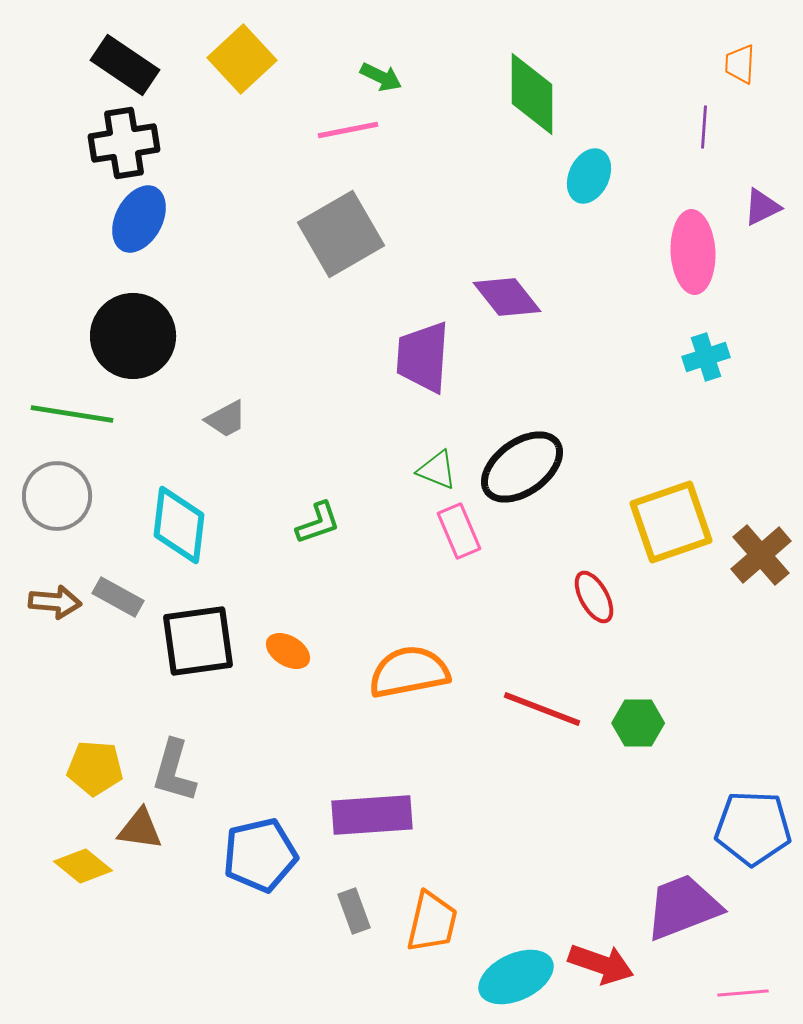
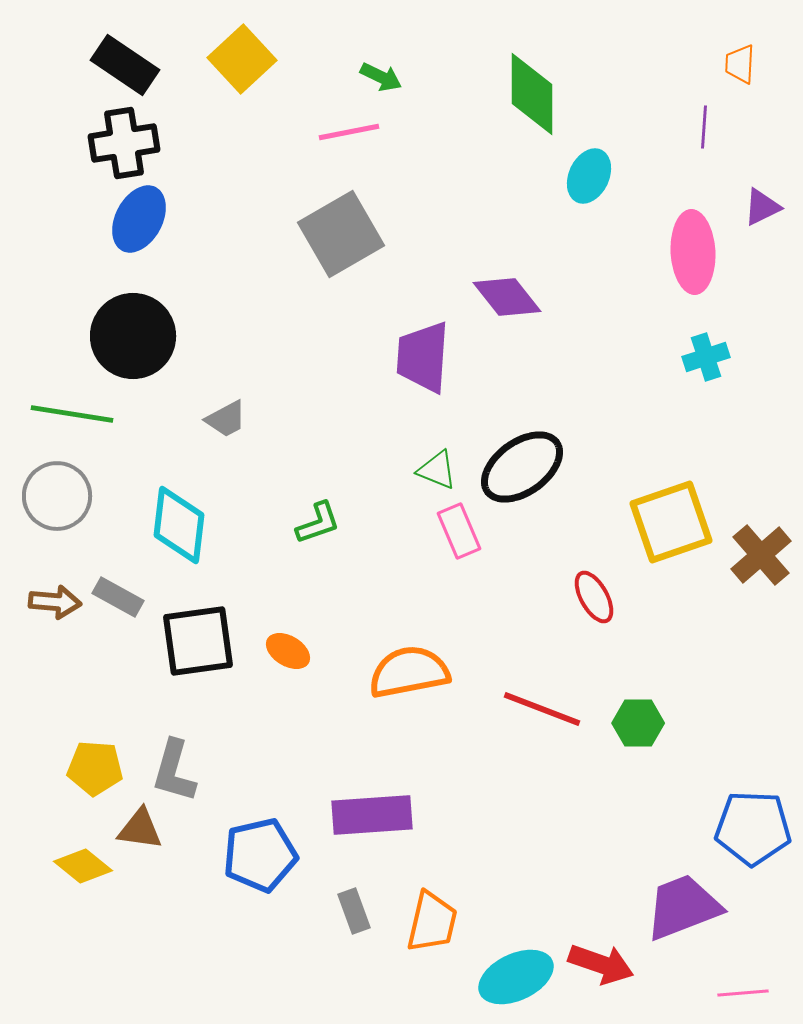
pink line at (348, 130): moved 1 px right, 2 px down
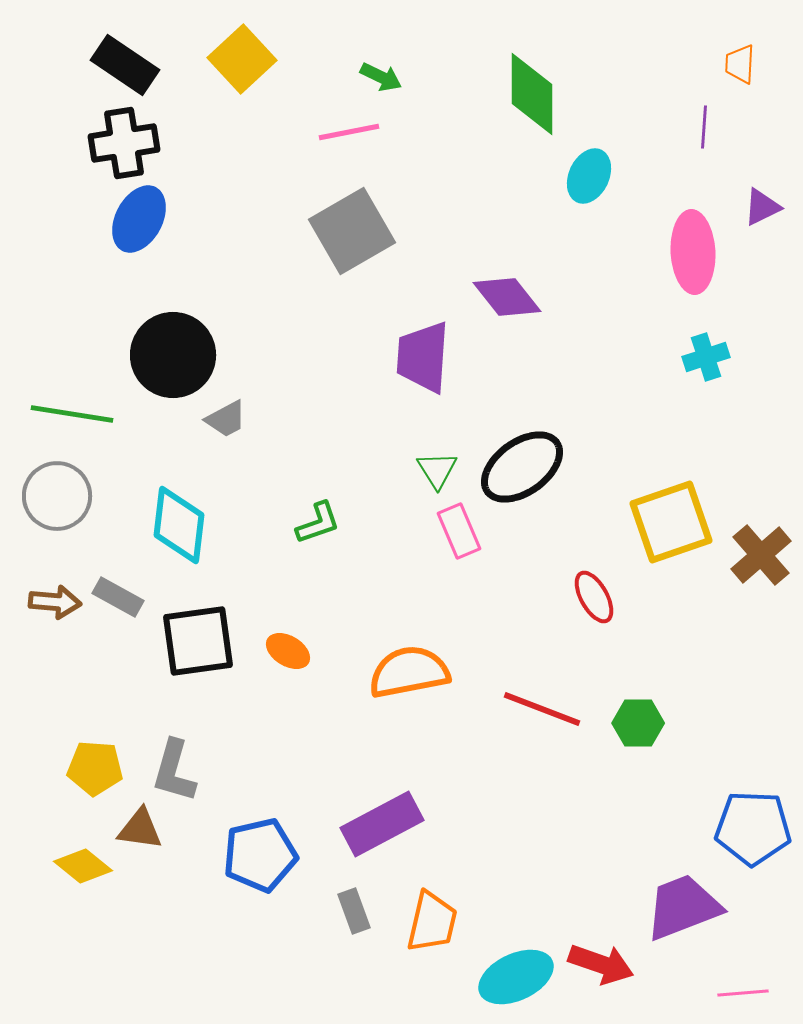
gray square at (341, 234): moved 11 px right, 3 px up
black circle at (133, 336): moved 40 px right, 19 px down
green triangle at (437, 470): rotated 36 degrees clockwise
purple rectangle at (372, 815): moved 10 px right, 9 px down; rotated 24 degrees counterclockwise
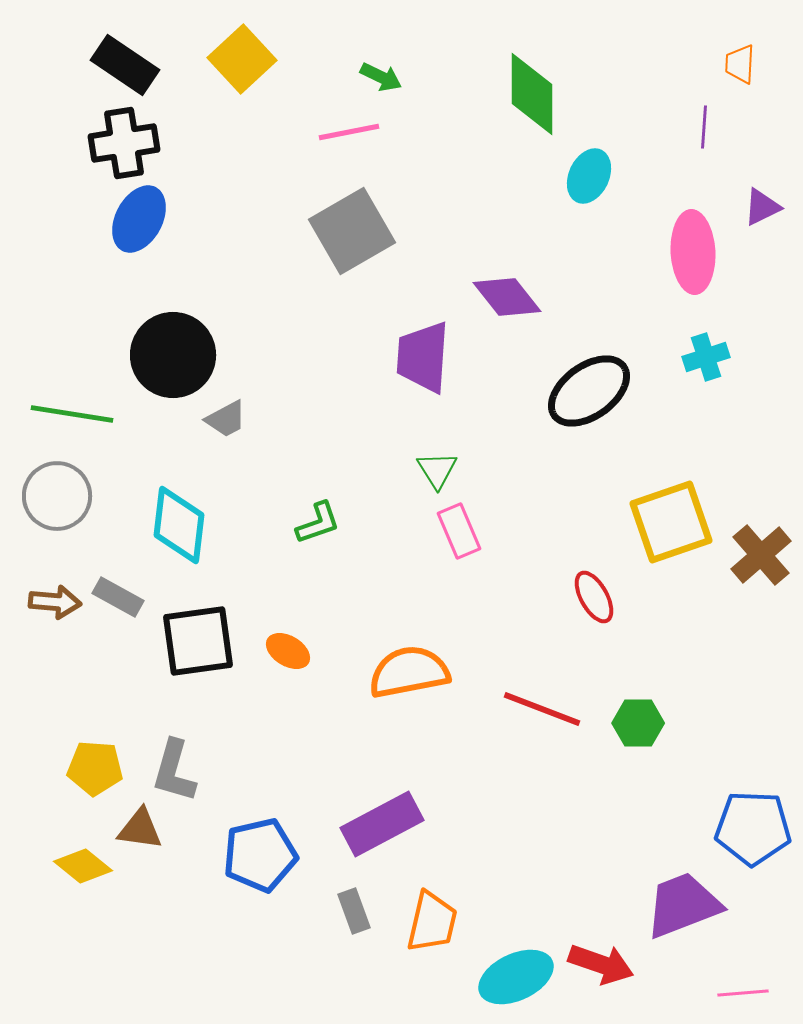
black ellipse at (522, 467): moved 67 px right, 76 px up
purple trapezoid at (683, 907): moved 2 px up
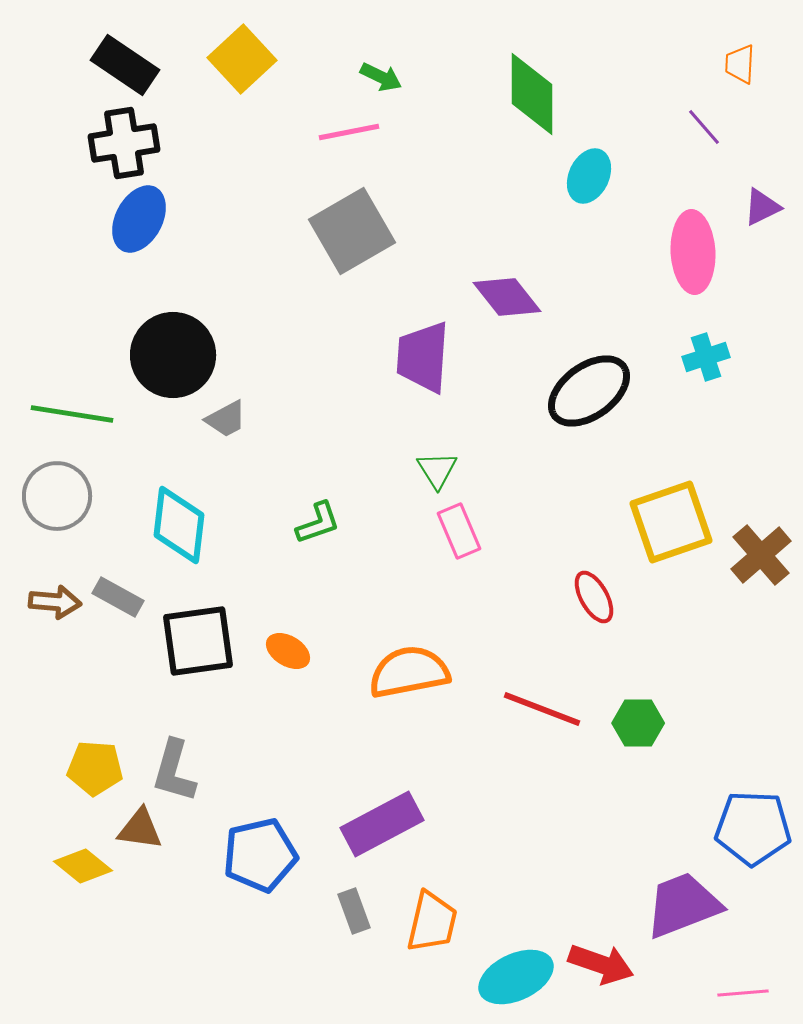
purple line at (704, 127): rotated 45 degrees counterclockwise
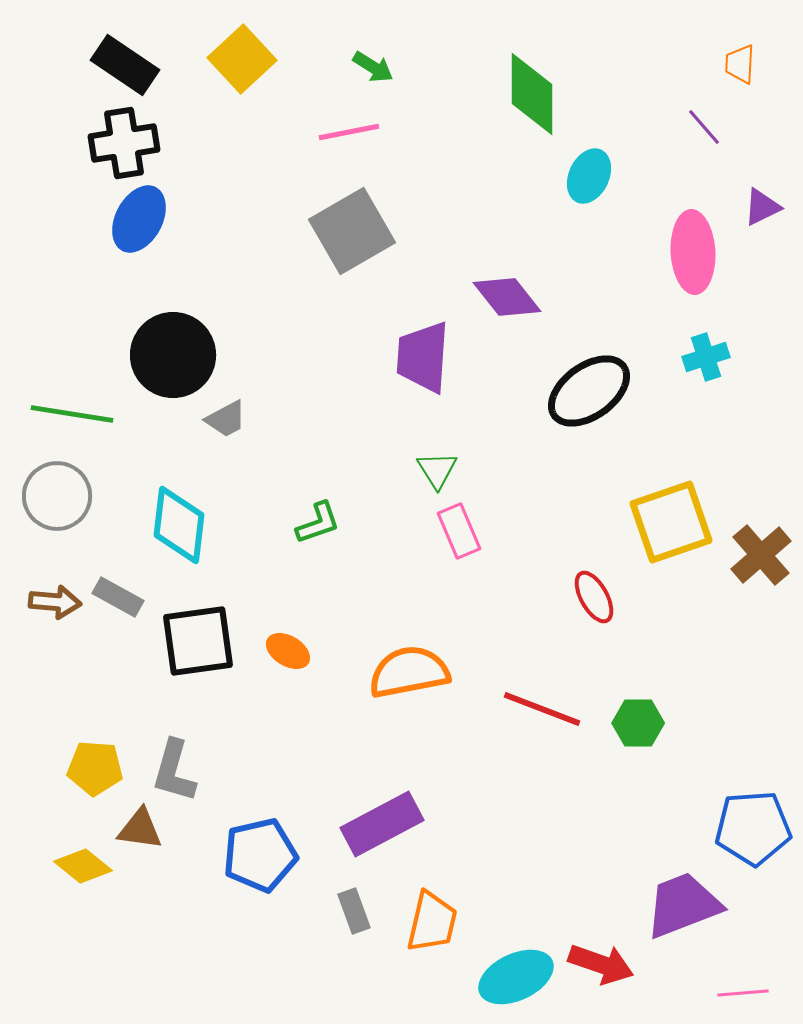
green arrow at (381, 77): moved 8 px left, 10 px up; rotated 6 degrees clockwise
blue pentagon at (753, 828): rotated 6 degrees counterclockwise
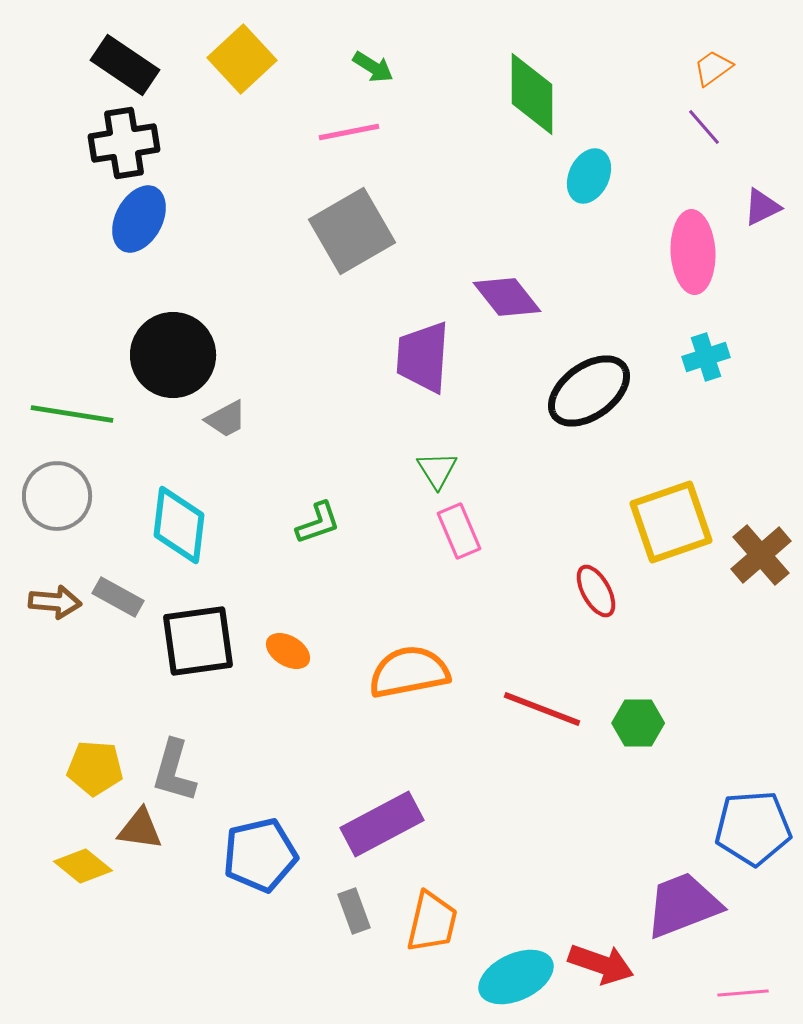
orange trapezoid at (740, 64): moved 27 px left, 4 px down; rotated 51 degrees clockwise
red ellipse at (594, 597): moved 2 px right, 6 px up
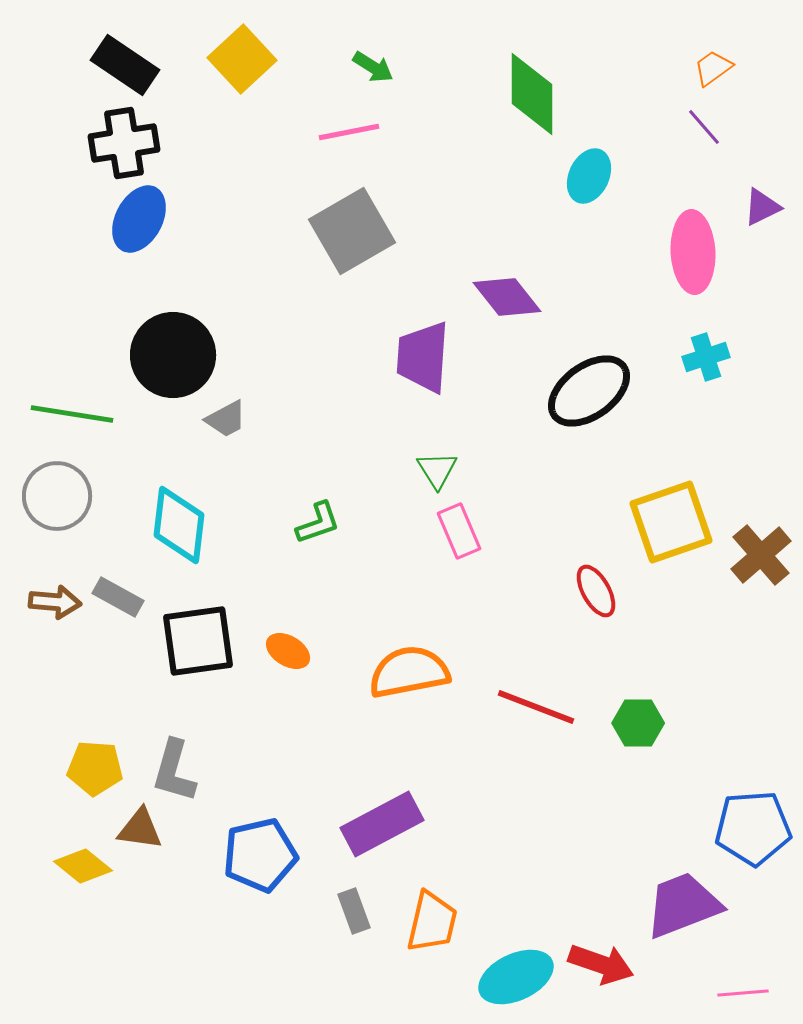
red line at (542, 709): moved 6 px left, 2 px up
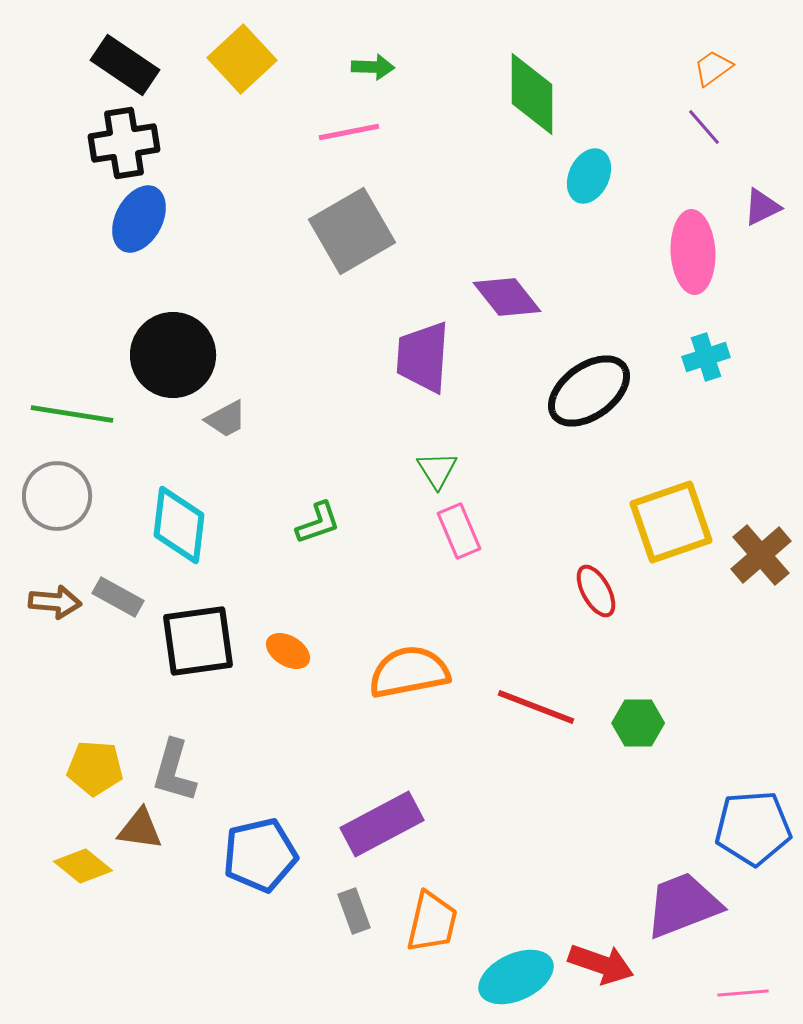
green arrow at (373, 67): rotated 30 degrees counterclockwise
